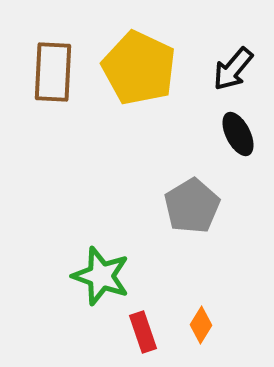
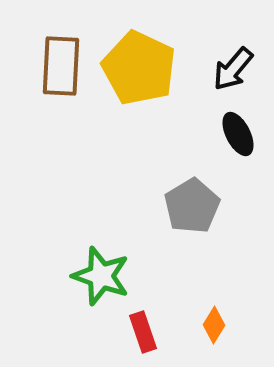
brown rectangle: moved 8 px right, 6 px up
orange diamond: moved 13 px right
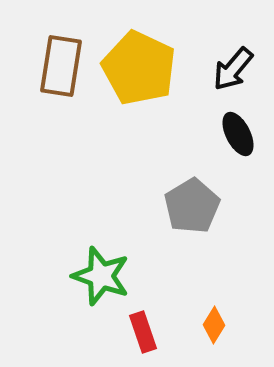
brown rectangle: rotated 6 degrees clockwise
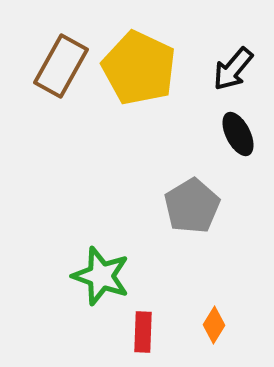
brown rectangle: rotated 20 degrees clockwise
red rectangle: rotated 21 degrees clockwise
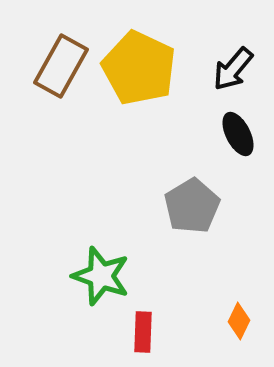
orange diamond: moved 25 px right, 4 px up; rotated 6 degrees counterclockwise
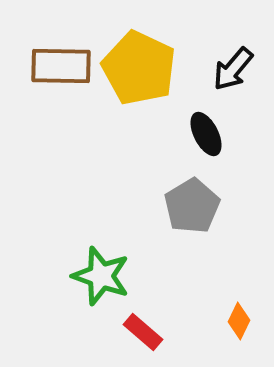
brown rectangle: rotated 62 degrees clockwise
black ellipse: moved 32 px left
red rectangle: rotated 51 degrees counterclockwise
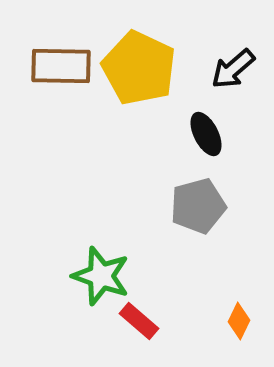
black arrow: rotated 9 degrees clockwise
gray pentagon: moved 6 px right; rotated 16 degrees clockwise
red rectangle: moved 4 px left, 11 px up
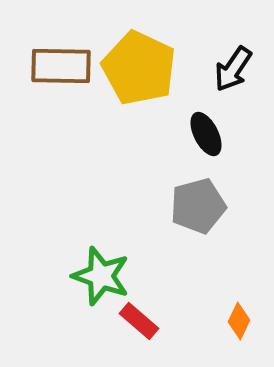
black arrow: rotated 15 degrees counterclockwise
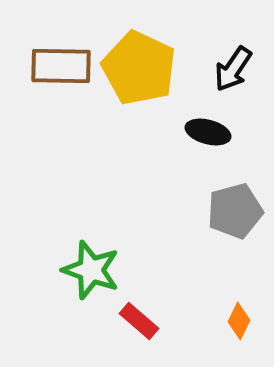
black ellipse: moved 2 px right, 2 px up; rotated 48 degrees counterclockwise
gray pentagon: moved 37 px right, 5 px down
green star: moved 10 px left, 6 px up
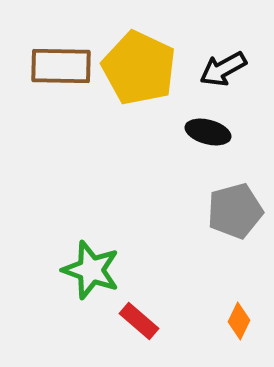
black arrow: moved 10 px left; rotated 27 degrees clockwise
